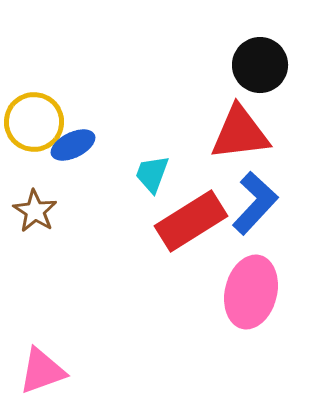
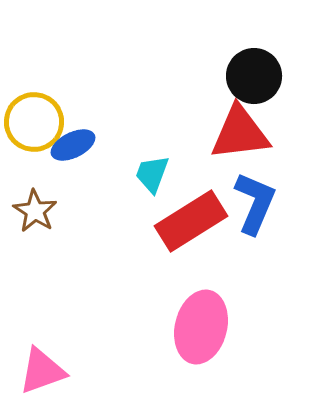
black circle: moved 6 px left, 11 px down
blue L-shape: rotated 20 degrees counterclockwise
pink ellipse: moved 50 px left, 35 px down
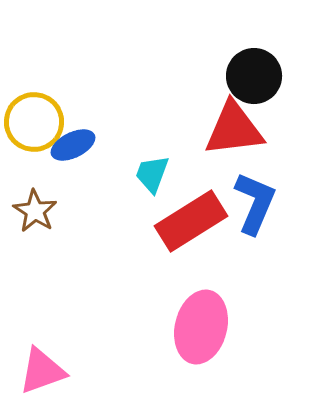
red triangle: moved 6 px left, 4 px up
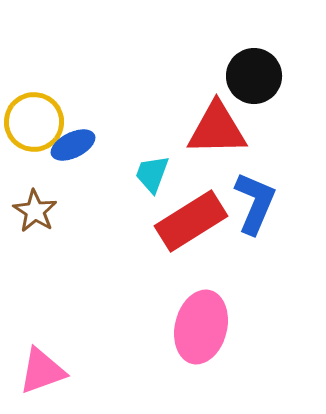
red triangle: moved 17 px left; rotated 6 degrees clockwise
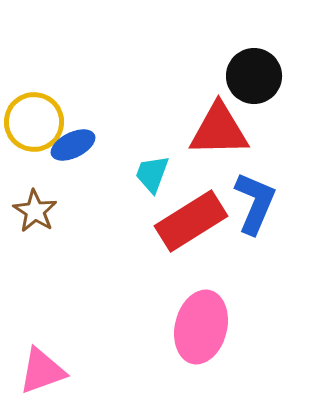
red triangle: moved 2 px right, 1 px down
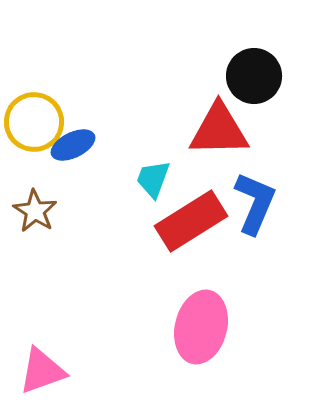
cyan trapezoid: moved 1 px right, 5 px down
